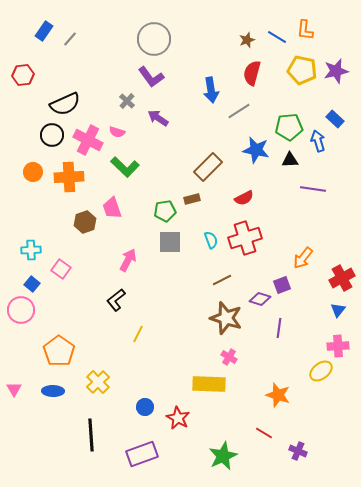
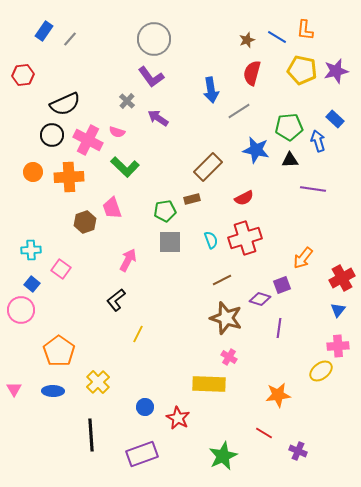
orange star at (278, 395): rotated 25 degrees counterclockwise
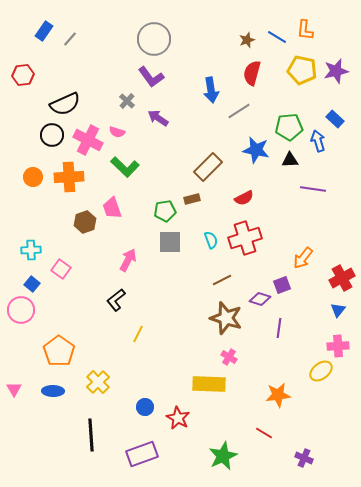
orange circle at (33, 172): moved 5 px down
purple cross at (298, 451): moved 6 px right, 7 px down
